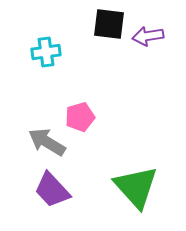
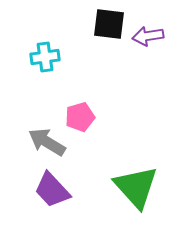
cyan cross: moved 1 px left, 5 px down
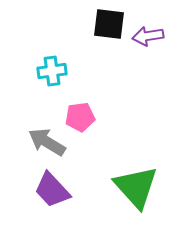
cyan cross: moved 7 px right, 14 px down
pink pentagon: rotated 8 degrees clockwise
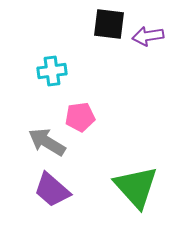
purple trapezoid: rotated 6 degrees counterclockwise
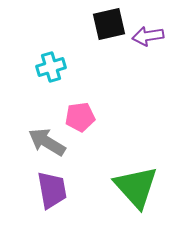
black square: rotated 20 degrees counterclockwise
cyan cross: moved 1 px left, 4 px up; rotated 8 degrees counterclockwise
purple trapezoid: rotated 141 degrees counterclockwise
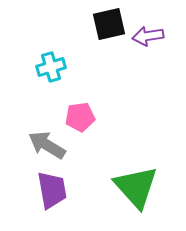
gray arrow: moved 3 px down
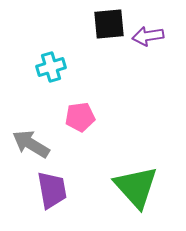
black square: rotated 8 degrees clockwise
gray arrow: moved 16 px left, 1 px up
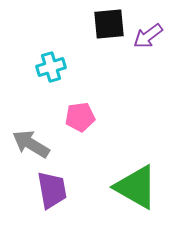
purple arrow: rotated 28 degrees counterclockwise
green triangle: rotated 18 degrees counterclockwise
